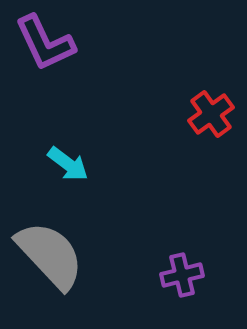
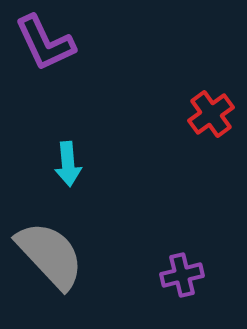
cyan arrow: rotated 48 degrees clockwise
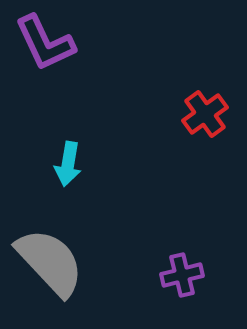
red cross: moved 6 px left
cyan arrow: rotated 15 degrees clockwise
gray semicircle: moved 7 px down
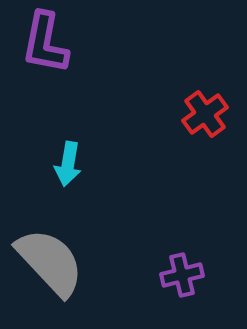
purple L-shape: rotated 36 degrees clockwise
